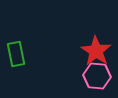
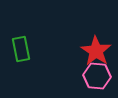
green rectangle: moved 5 px right, 5 px up
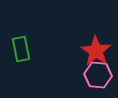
pink hexagon: moved 1 px right, 1 px up
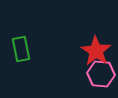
pink hexagon: moved 3 px right, 1 px up
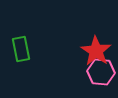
pink hexagon: moved 2 px up
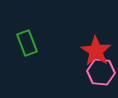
green rectangle: moved 6 px right, 6 px up; rotated 10 degrees counterclockwise
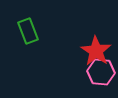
green rectangle: moved 1 px right, 12 px up
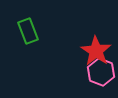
pink hexagon: rotated 16 degrees clockwise
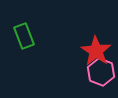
green rectangle: moved 4 px left, 5 px down
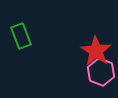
green rectangle: moved 3 px left
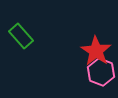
green rectangle: rotated 20 degrees counterclockwise
